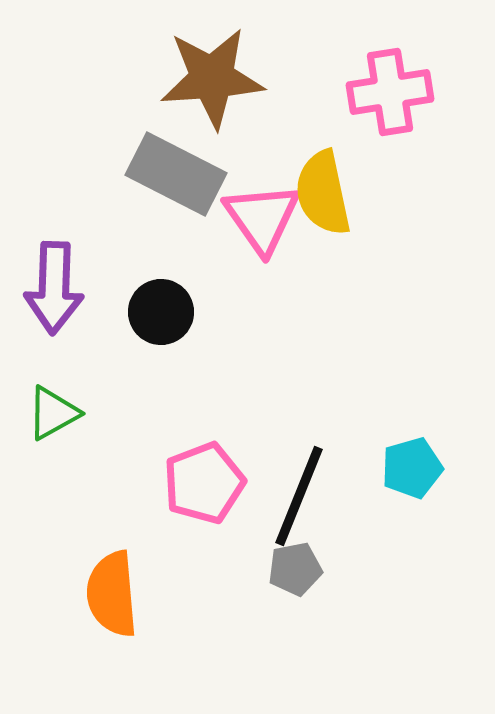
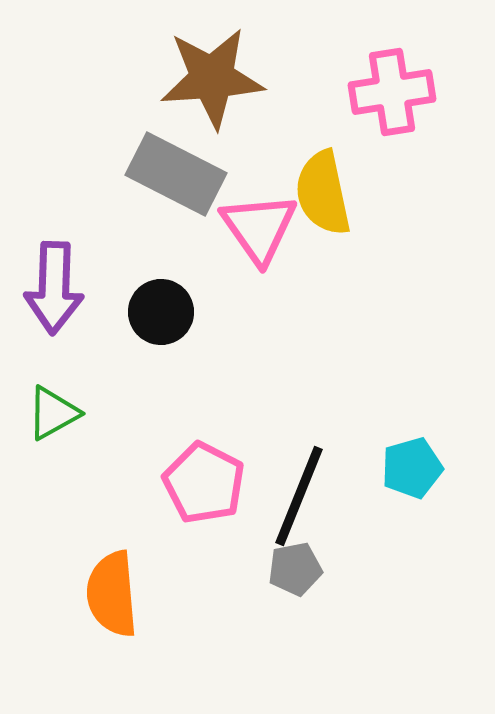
pink cross: moved 2 px right
pink triangle: moved 3 px left, 10 px down
pink pentagon: rotated 24 degrees counterclockwise
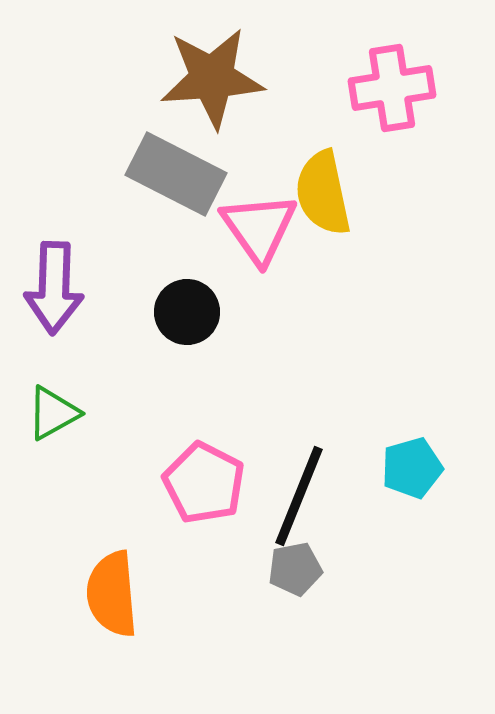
pink cross: moved 4 px up
black circle: moved 26 px right
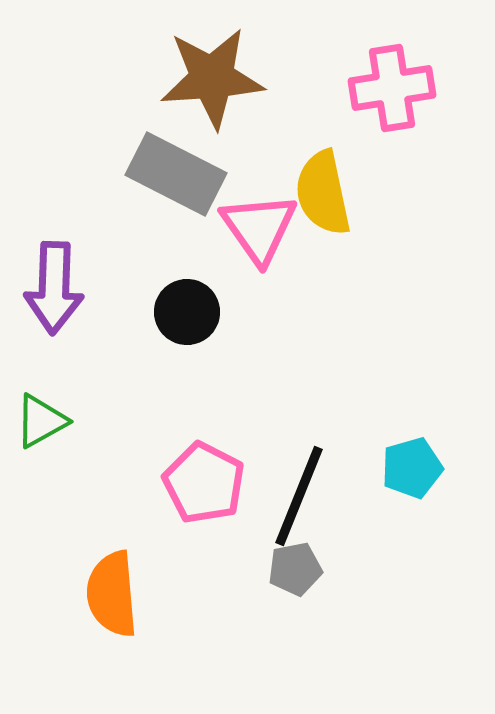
green triangle: moved 12 px left, 8 px down
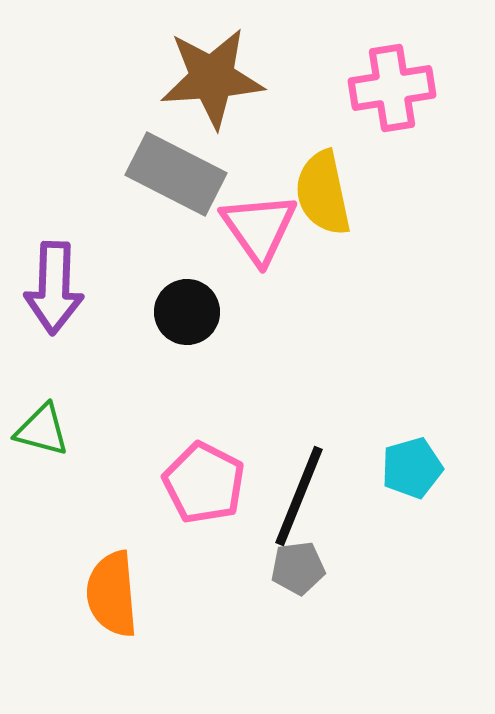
green triangle: moved 1 px right, 9 px down; rotated 44 degrees clockwise
gray pentagon: moved 3 px right, 1 px up; rotated 4 degrees clockwise
